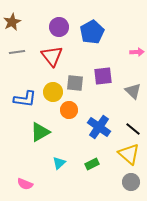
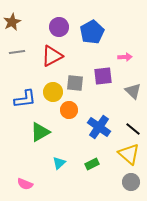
pink arrow: moved 12 px left, 5 px down
red triangle: rotated 40 degrees clockwise
blue L-shape: rotated 15 degrees counterclockwise
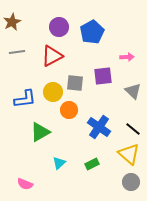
pink arrow: moved 2 px right
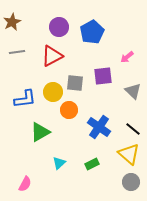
pink arrow: rotated 144 degrees clockwise
pink semicircle: rotated 84 degrees counterclockwise
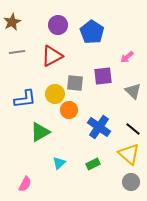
purple circle: moved 1 px left, 2 px up
blue pentagon: rotated 10 degrees counterclockwise
yellow circle: moved 2 px right, 2 px down
green rectangle: moved 1 px right
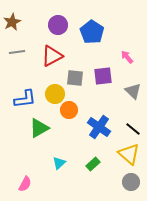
pink arrow: rotated 88 degrees clockwise
gray square: moved 5 px up
green triangle: moved 1 px left, 4 px up
green rectangle: rotated 16 degrees counterclockwise
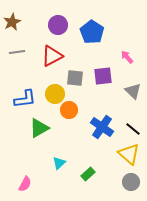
blue cross: moved 3 px right
green rectangle: moved 5 px left, 10 px down
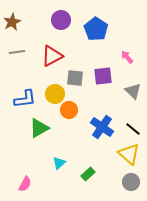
purple circle: moved 3 px right, 5 px up
blue pentagon: moved 4 px right, 3 px up
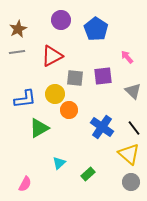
brown star: moved 6 px right, 7 px down
black line: moved 1 px right, 1 px up; rotated 14 degrees clockwise
